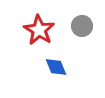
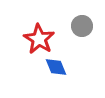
red star: moved 9 px down
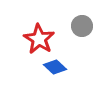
blue diamond: moved 1 px left; rotated 25 degrees counterclockwise
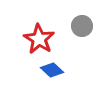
blue diamond: moved 3 px left, 3 px down
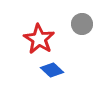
gray circle: moved 2 px up
